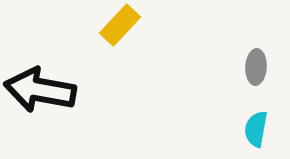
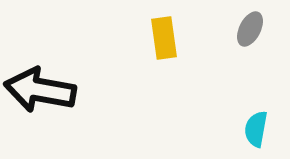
yellow rectangle: moved 44 px right, 13 px down; rotated 51 degrees counterclockwise
gray ellipse: moved 6 px left, 38 px up; rotated 24 degrees clockwise
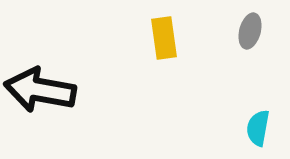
gray ellipse: moved 2 px down; rotated 12 degrees counterclockwise
cyan semicircle: moved 2 px right, 1 px up
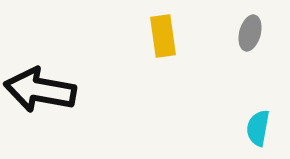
gray ellipse: moved 2 px down
yellow rectangle: moved 1 px left, 2 px up
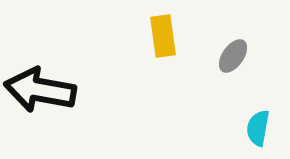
gray ellipse: moved 17 px left, 23 px down; rotated 20 degrees clockwise
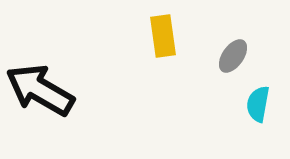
black arrow: rotated 20 degrees clockwise
cyan semicircle: moved 24 px up
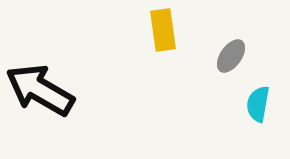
yellow rectangle: moved 6 px up
gray ellipse: moved 2 px left
